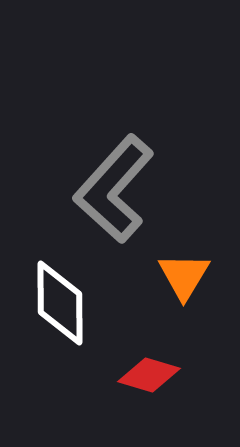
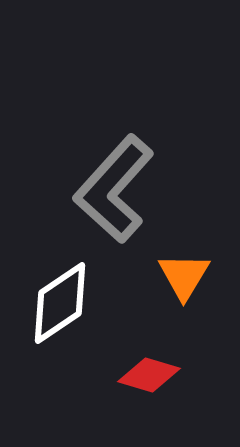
white diamond: rotated 56 degrees clockwise
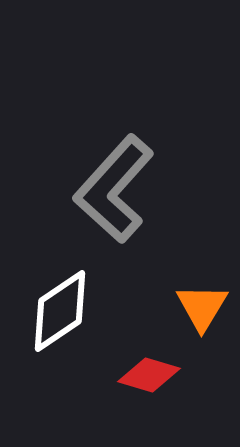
orange triangle: moved 18 px right, 31 px down
white diamond: moved 8 px down
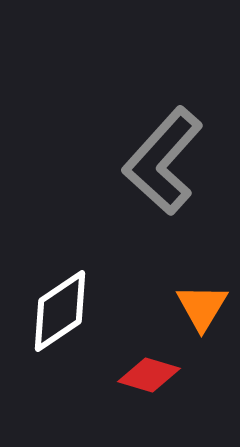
gray L-shape: moved 49 px right, 28 px up
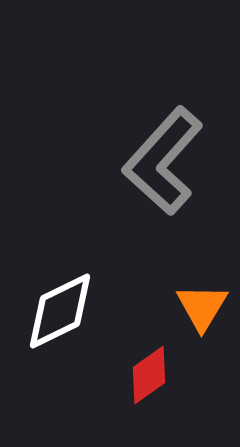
white diamond: rotated 8 degrees clockwise
red diamond: rotated 52 degrees counterclockwise
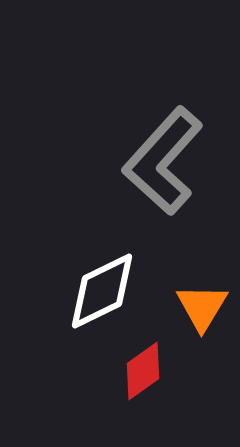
white diamond: moved 42 px right, 20 px up
red diamond: moved 6 px left, 4 px up
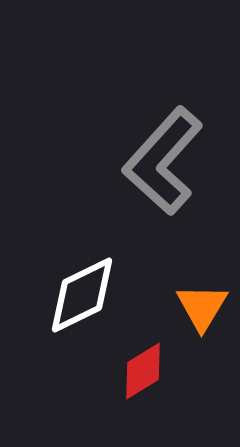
white diamond: moved 20 px left, 4 px down
red diamond: rotated 4 degrees clockwise
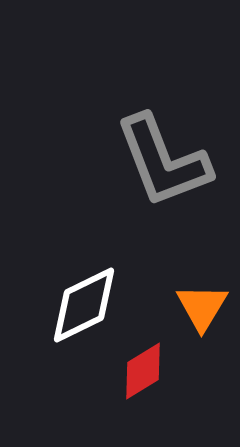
gray L-shape: rotated 63 degrees counterclockwise
white diamond: moved 2 px right, 10 px down
